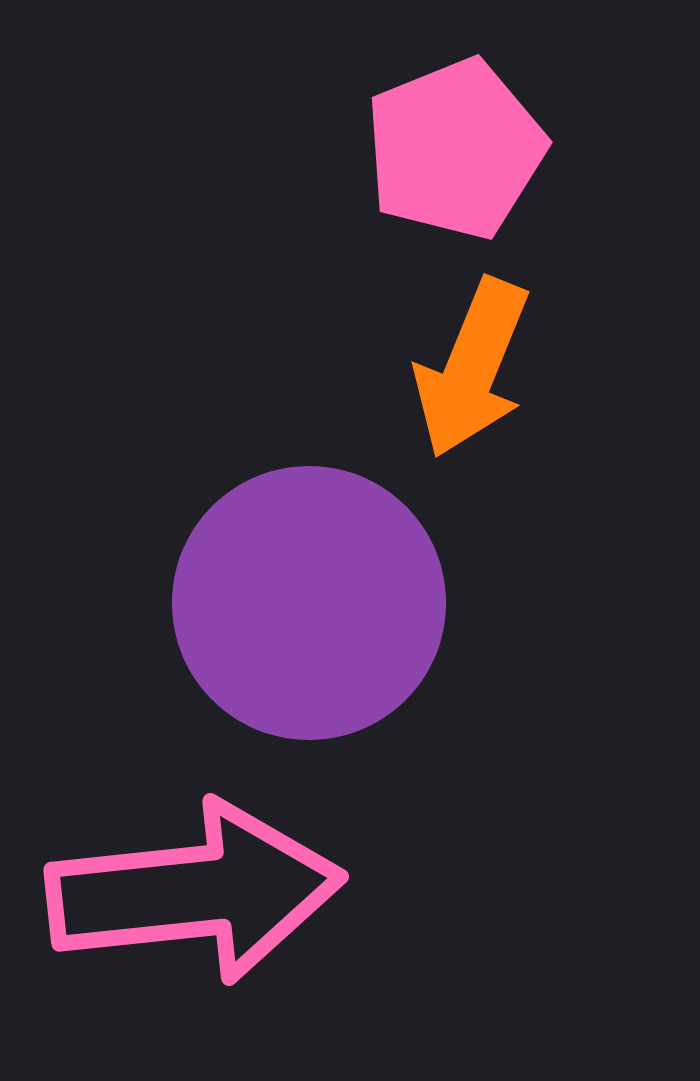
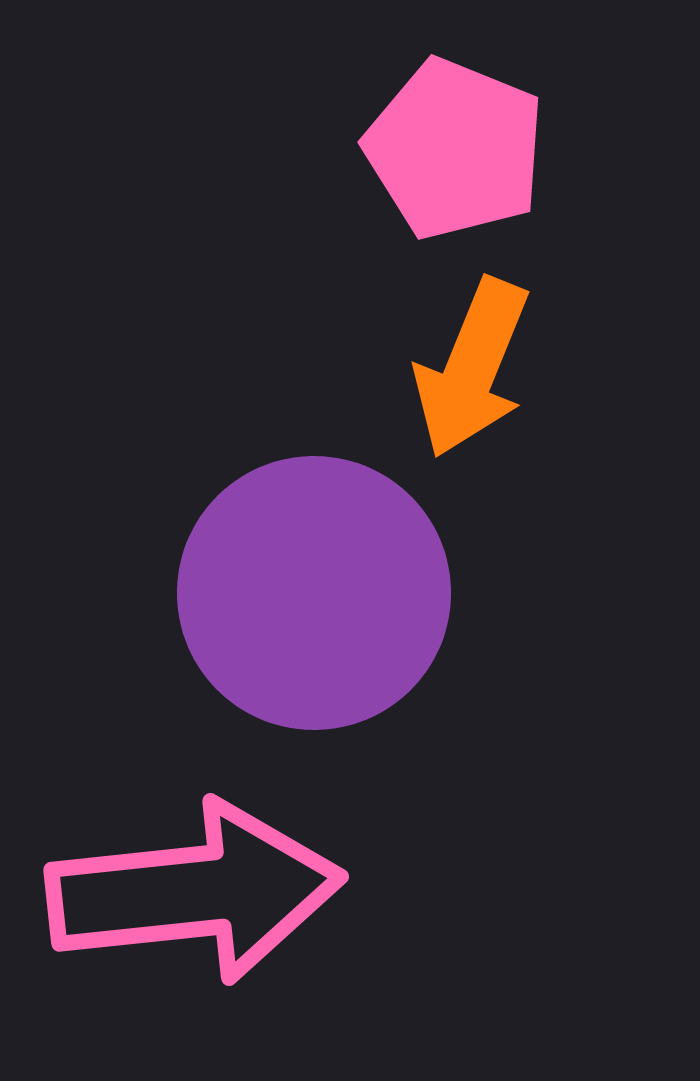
pink pentagon: rotated 28 degrees counterclockwise
purple circle: moved 5 px right, 10 px up
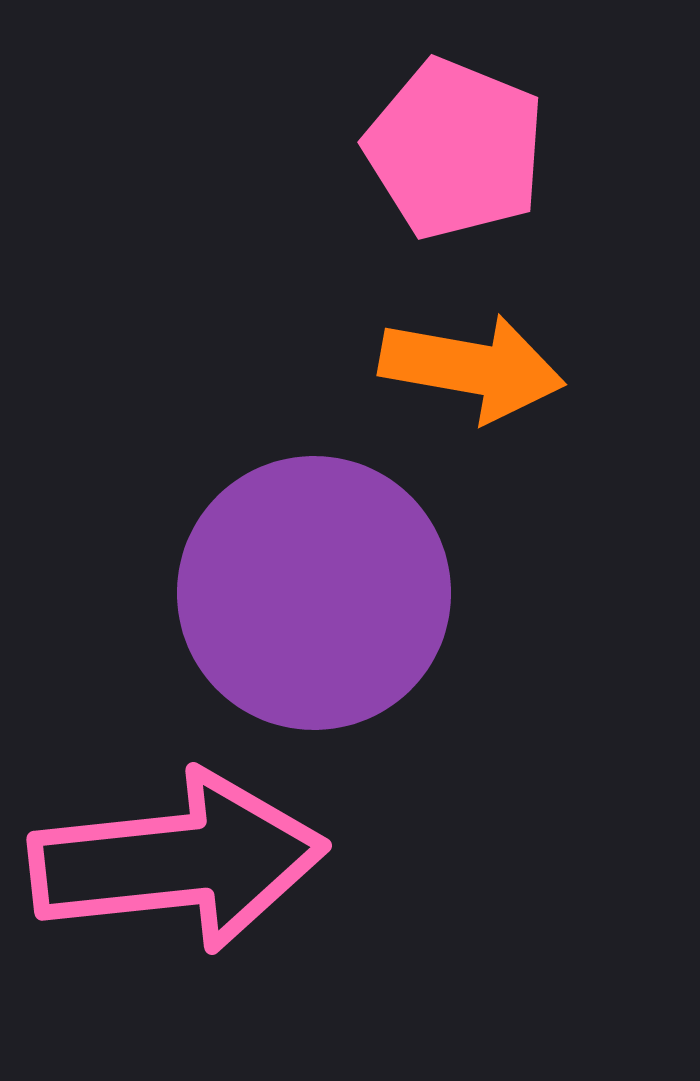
orange arrow: rotated 102 degrees counterclockwise
pink arrow: moved 17 px left, 31 px up
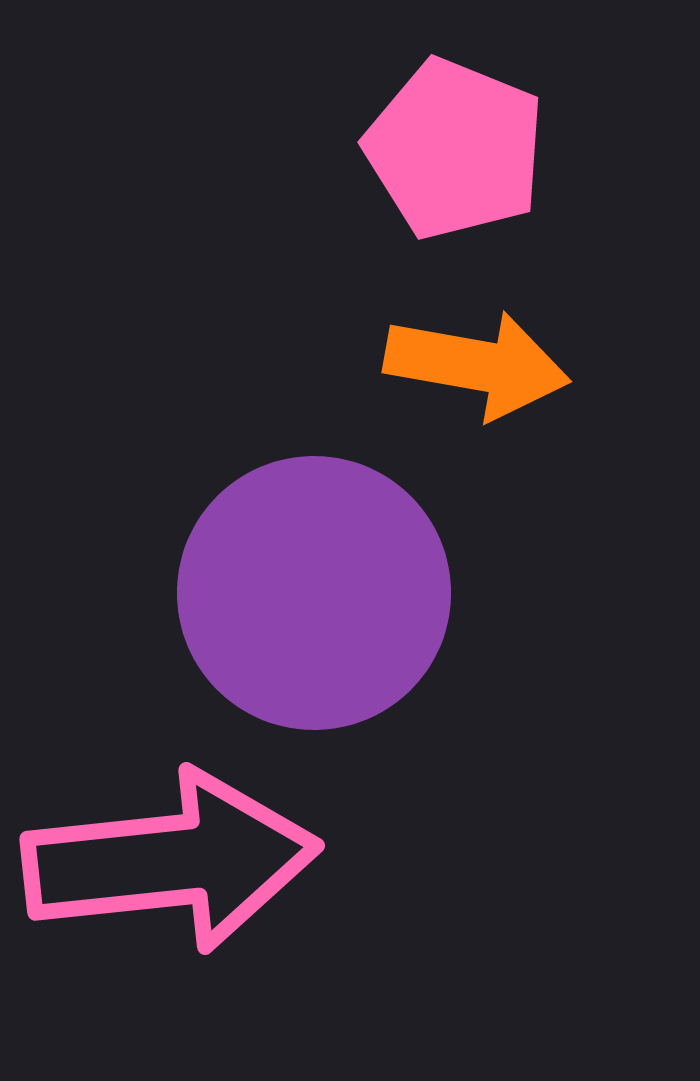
orange arrow: moved 5 px right, 3 px up
pink arrow: moved 7 px left
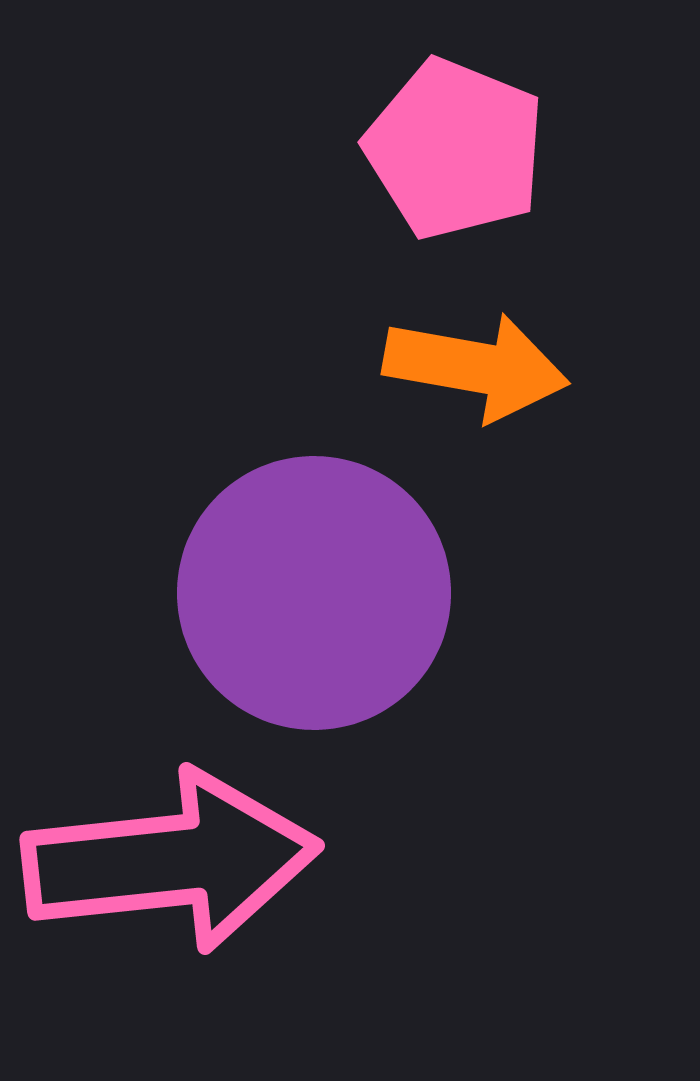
orange arrow: moved 1 px left, 2 px down
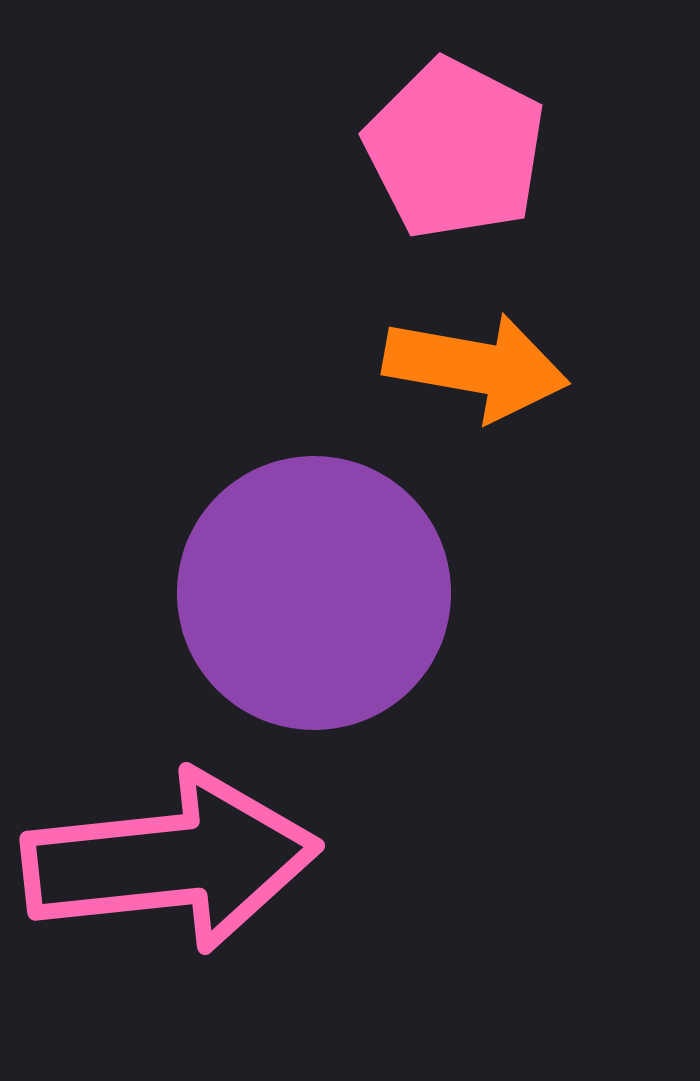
pink pentagon: rotated 5 degrees clockwise
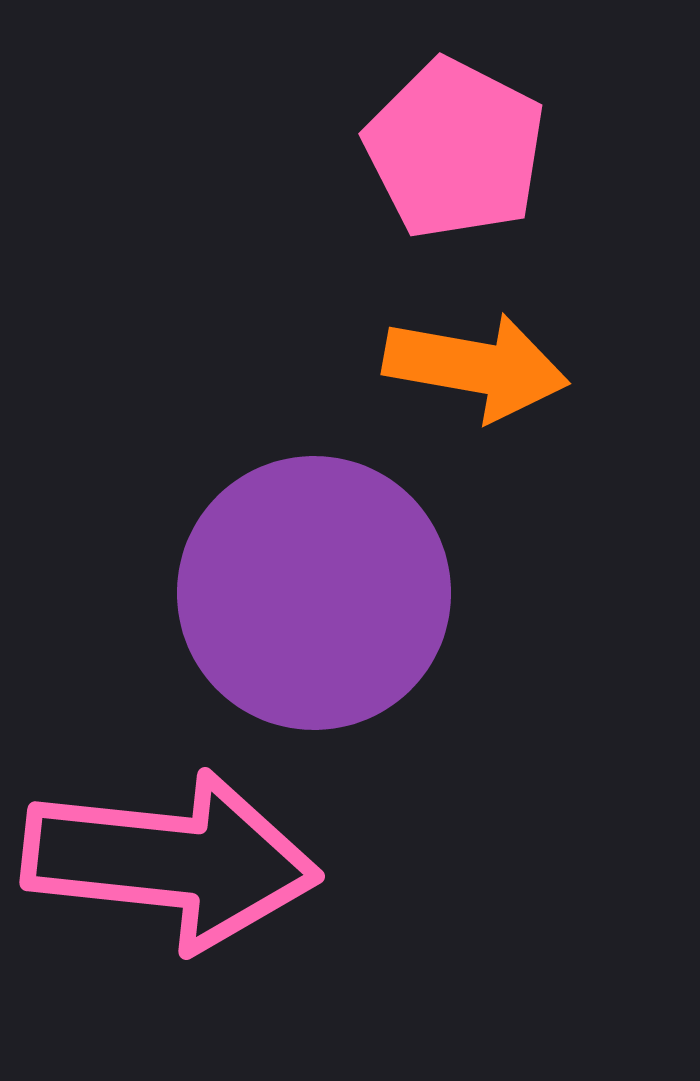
pink arrow: rotated 12 degrees clockwise
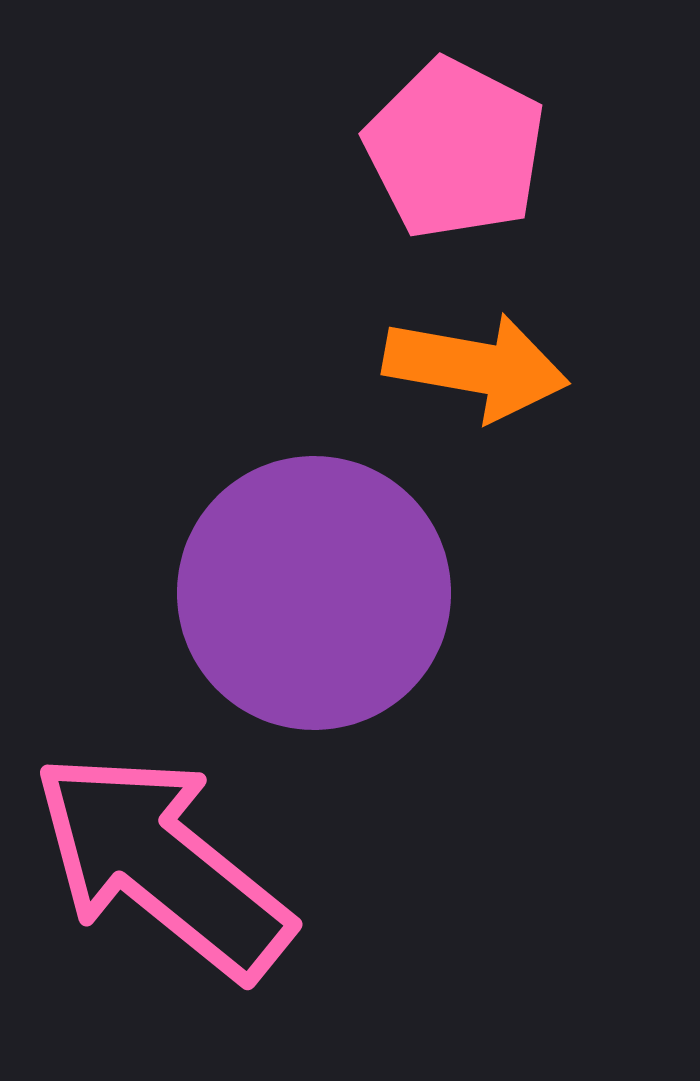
pink arrow: moved 9 px left, 4 px down; rotated 147 degrees counterclockwise
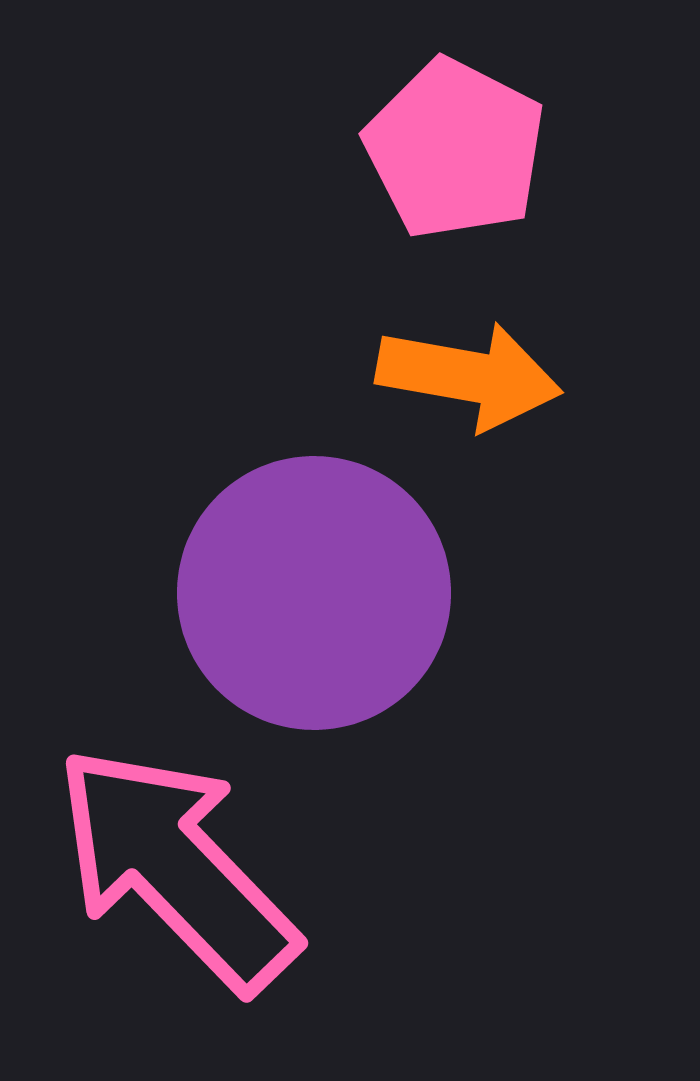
orange arrow: moved 7 px left, 9 px down
pink arrow: moved 14 px right, 3 px down; rotated 7 degrees clockwise
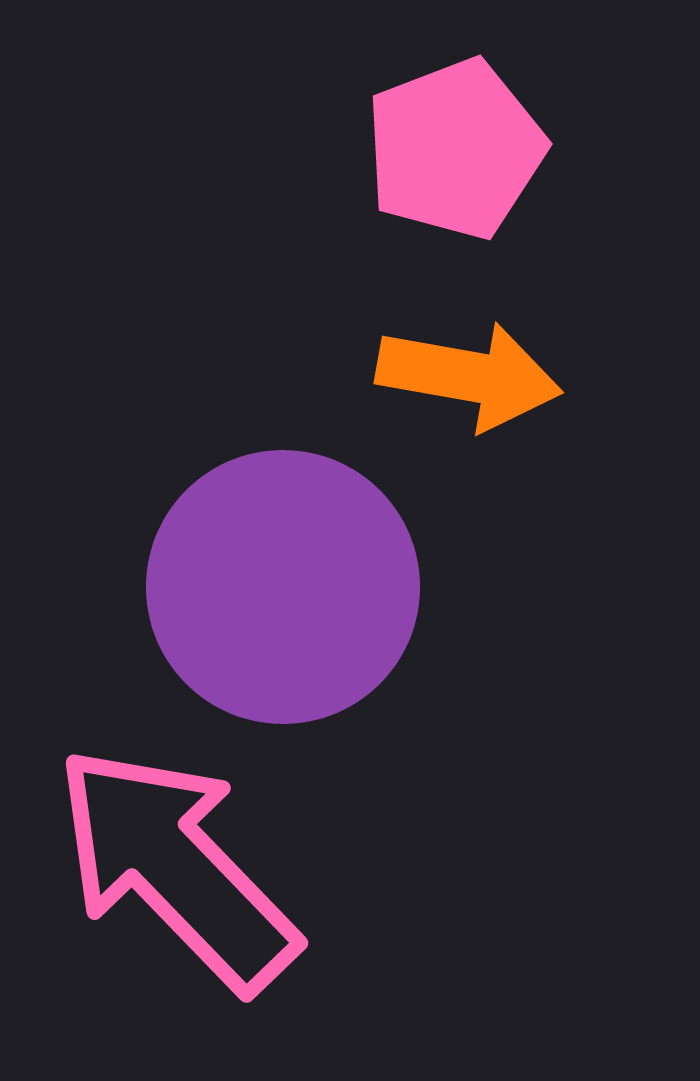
pink pentagon: rotated 24 degrees clockwise
purple circle: moved 31 px left, 6 px up
